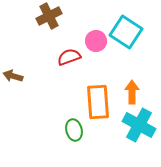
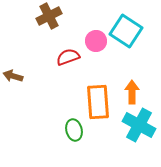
cyan square: moved 1 px up
red semicircle: moved 1 px left
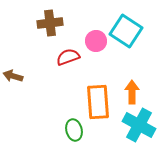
brown cross: moved 1 px right, 7 px down; rotated 20 degrees clockwise
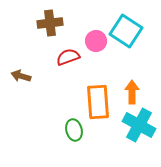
brown arrow: moved 8 px right
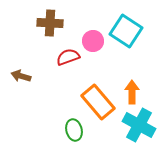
brown cross: rotated 10 degrees clockwise
pink circle: moved 3 px left
orange rectangle: rotated 36 degrees counterclockwise
